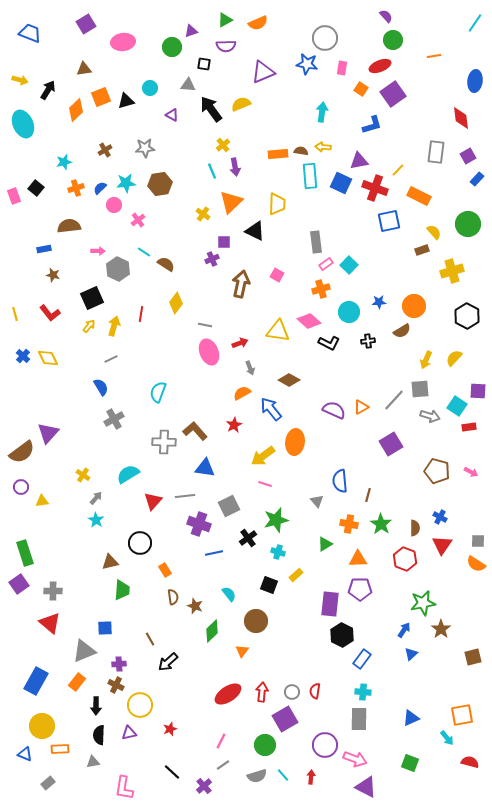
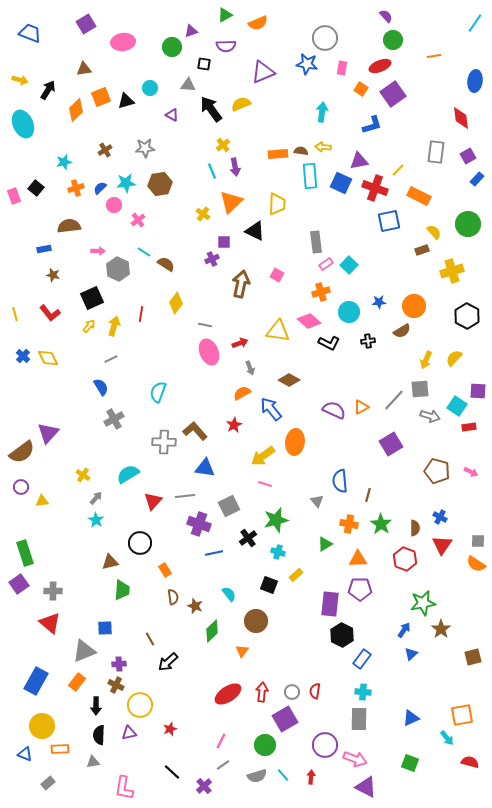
green triangle at (225, 20): moved 5 px up
orange cross at (321, 289): moved 3 px down
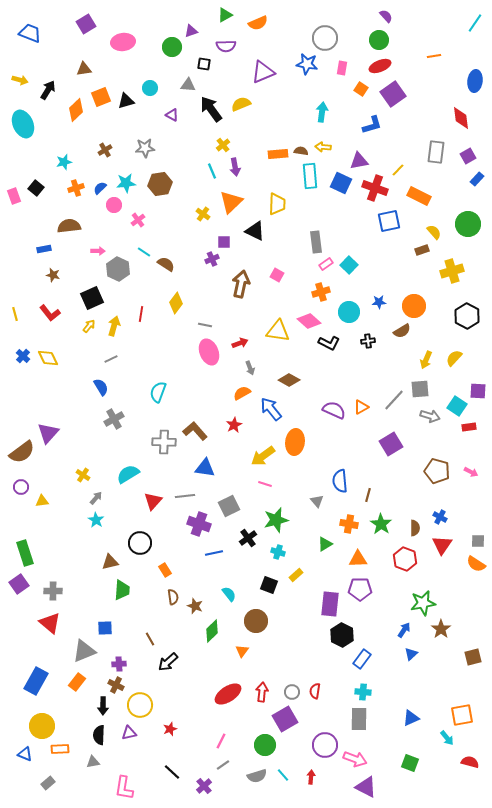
green circle at (393, 40): moved 14 px left
black arrow at (96, 706): moved 7 px right
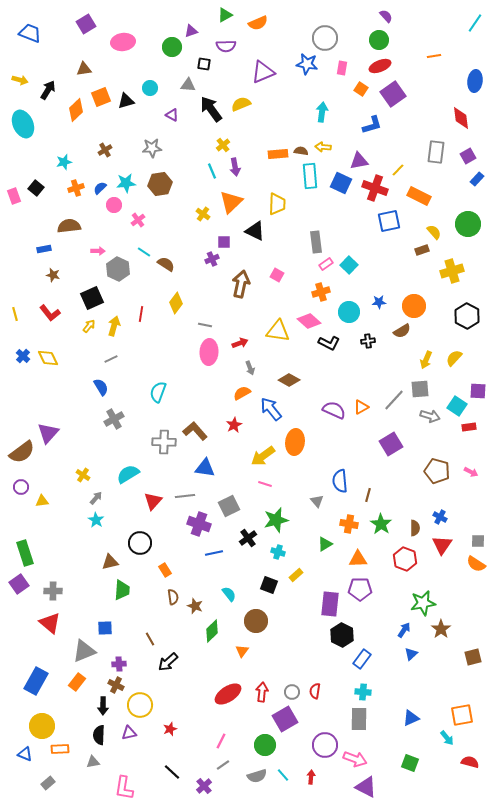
gray star at (145, 148): moved 7 px right
pink ellipse at (209, 352): rotated 25 degrees clockwise
